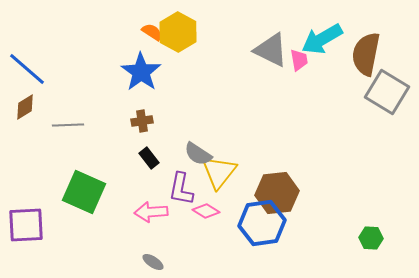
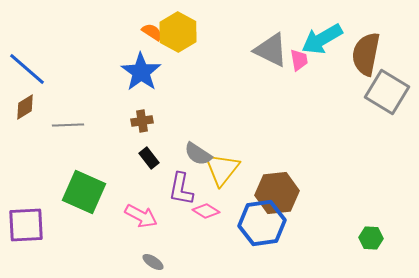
yellow triangle: moved 3 px right, 3 px up
pink arrow: moved 10 px left, 4 px down; rotated 148 degrees counterclockwise
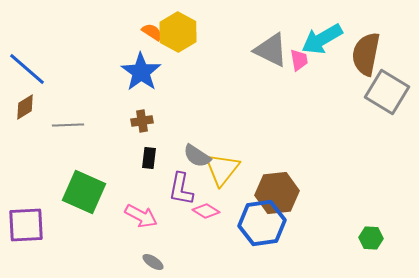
gray semicircle: moved 1 px left, 2 px down
black rectangle: rotated 45 degrees clockwise
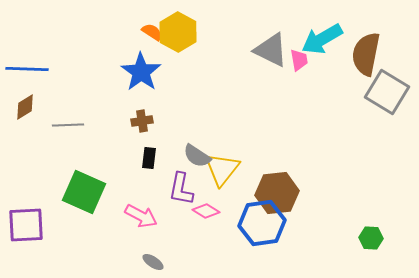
blue line: rotated 39 degrees counterclockwise
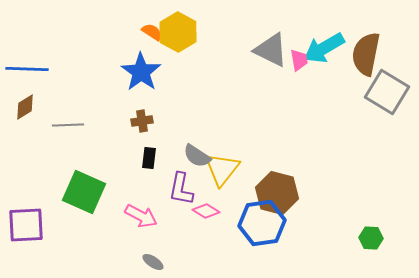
cyan arrow: moved 2 px right, 9 px down
brown hexagon: rotated 21 degrees clockwise
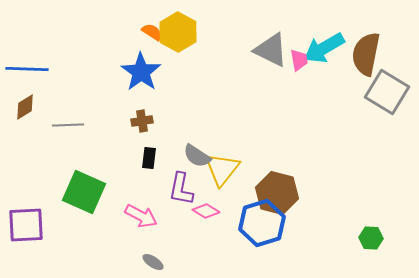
blue hexagon: rotated 9 degrees counterclockwise
